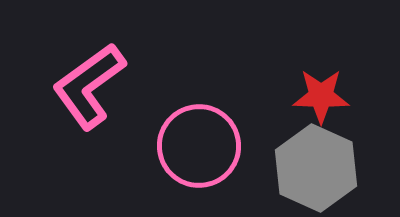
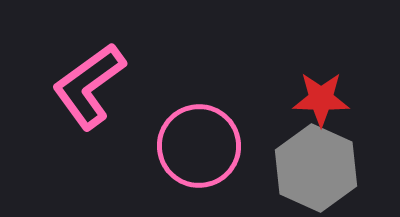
red star: moved 3 px down
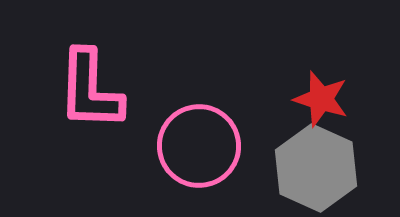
pink L-shape: moved 1 px right, 4 px down; rotated 52 degrees counterclockwise
red star: rotated 16 degrees clockwise
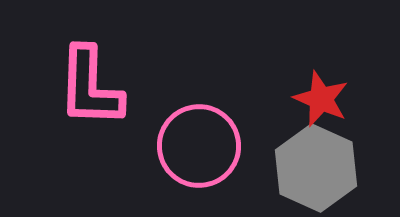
pink L-shape: moved 3 px up
red star: rotated 6 degrees clockwise
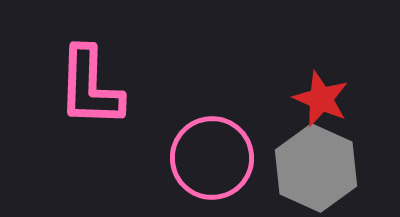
pink circle: moved 13 px right, 12 px down
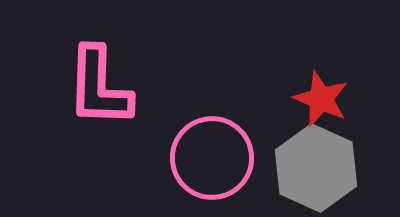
pink L-shape: moved 9 px right
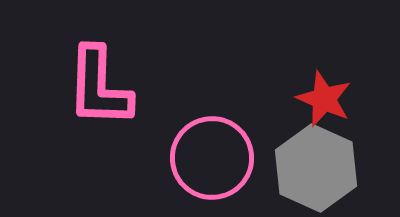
red star: moved 3 px right
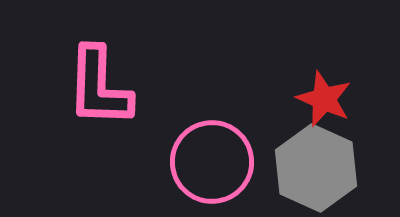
pink circle: moved 4 px down
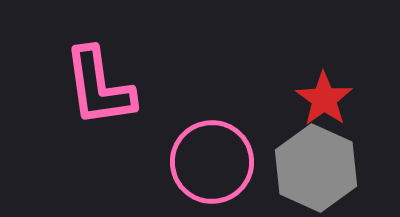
pink L-shape: rotated 10 degrees counterclockwise
red star: rotated 12 degrees clockwise
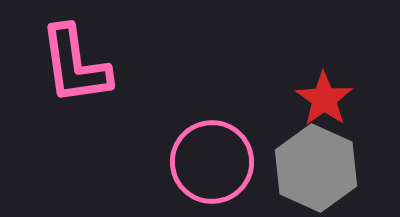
pink L-shape: moved 24 px left, 22 px up
